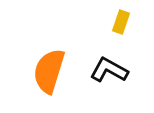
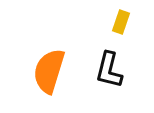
black L-shape: rotated 105 degrees counterclockwise
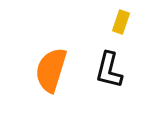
orange semicircle: moved 2 px right, 1 px up
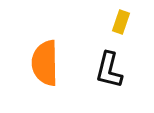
orange semicircle: moved 6 px left, 7 px up; rotated 18 degrees counterclockwise
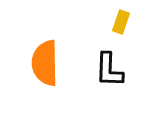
black L-shape: rotated 12 degrees counterclockwise
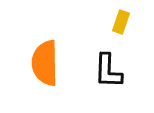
black L-shape: moved 1 px left, 1 px down
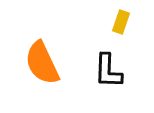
orange semicircle: moved 3 px left; rotated 24 degrees counterclockwise
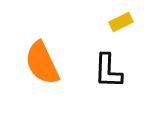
yellow rectangle: rotated 45 degrees clockwise
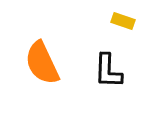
yellow rectangle: moved 2 px right, 1 px up; rotated 45 degrees clockwise
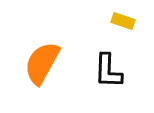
orange semicircle: rotated 54 degrees clockwise
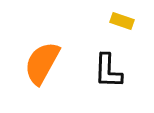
yellow rectangle: moved 1 px left
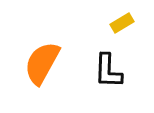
yellow rectangle: moved 2 px down; rotated 50 degrees counterclockwise
